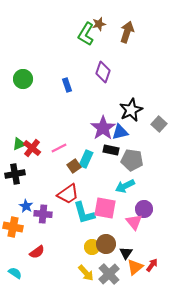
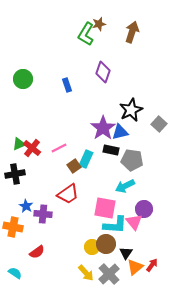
brown arrow: moved 5 px right
cyan L-shape: moved 31 px right, 12 px down; rotated 70 degrees counterclockwise
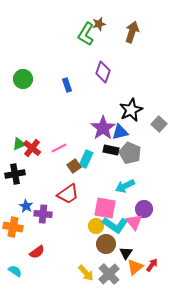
gray pentagon: moved 2 px left, 7 px up; rotated 15 degrees clockwise
cyan L-shape: rotated 30 degrees clockwise
yellow circle: moved 4 px right, 21 px up
cyan semicircle: moved 2 px up
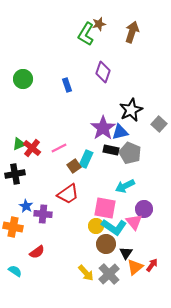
cyan L-shape: moved 1 px left, 2 px down
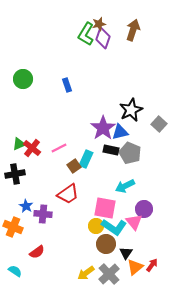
brown arrow: moved 1 px right, 2 px up
purple diamond: moved 34 px up
orange cross: rotated 12 degrees clockwise
yellow arrow: rotated 96 degrees clockwise
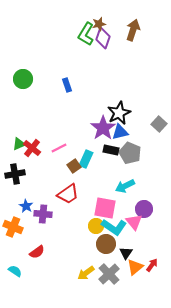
black star: moved 12 px left, 3 px down
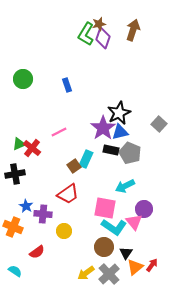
pink line: moved 16 px up
yellow circle: moved 32 px left, 5 px down
brown circle: moved 2 px left, 3 px down
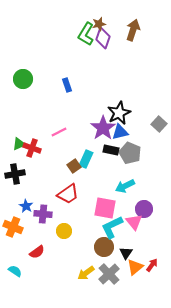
red cross: rotated 18 degrees counterclockwise
cyan L-shape: moved 2 px left; rotated 120 degrees clockwise
